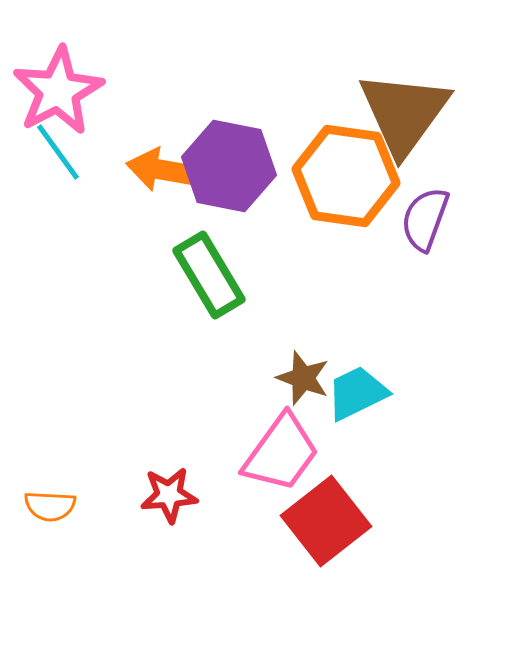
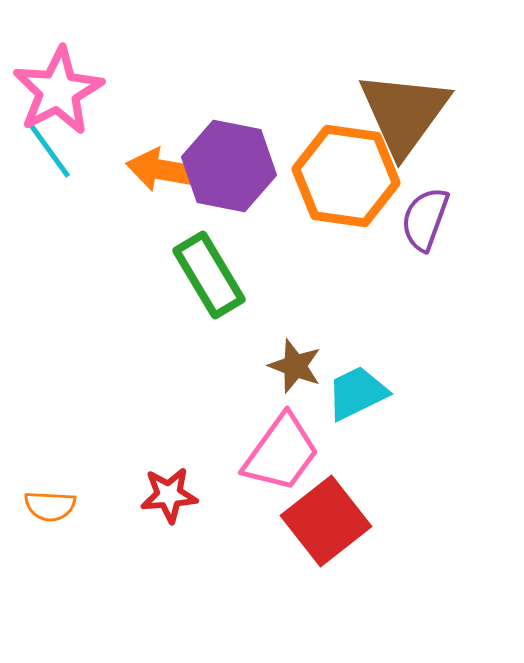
cyan line: moved 9 px left, 2 px up
brown star: moved 8 px left, 12 px up
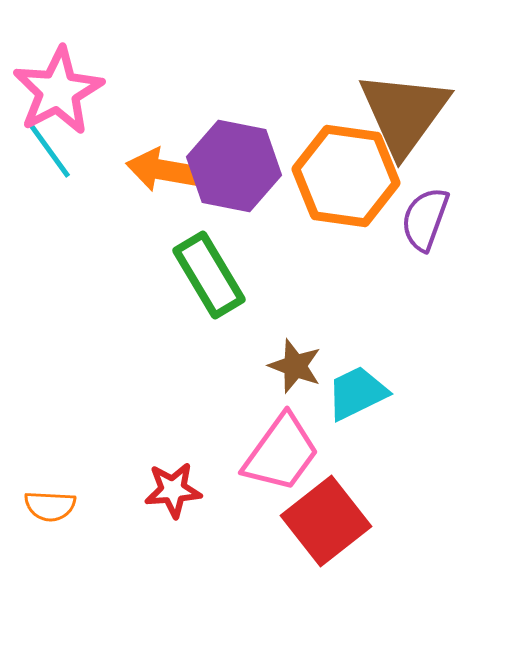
purple hexagon: moved 5 px right
red star: moved 4 px right, 5 px up
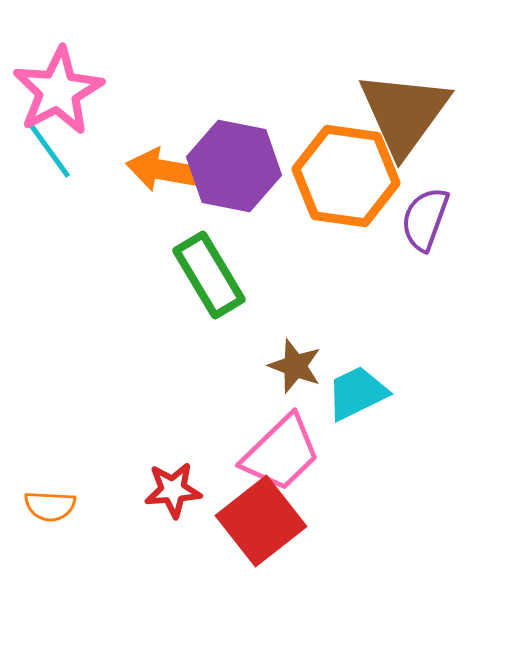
pink trapezoid: rotated 10 degrees clockwise
red square: moved 65 px left
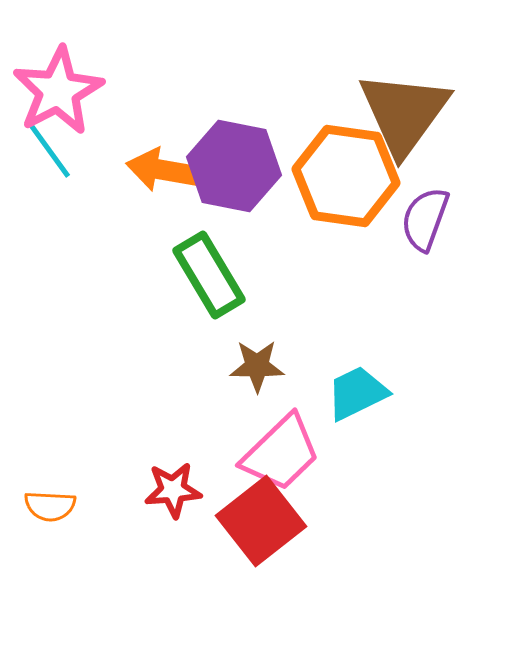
brown star: moved 38 px left; rotated 20 degrees counterclockwise
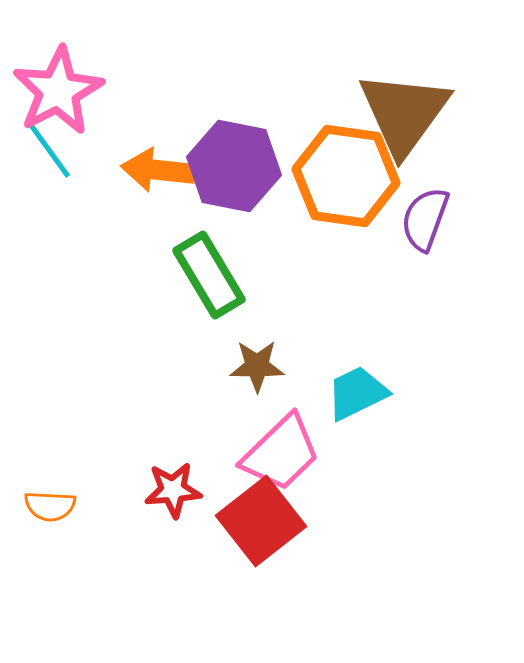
orange arrow: moved 5 px left; rotated 4 degrees counterclockwise
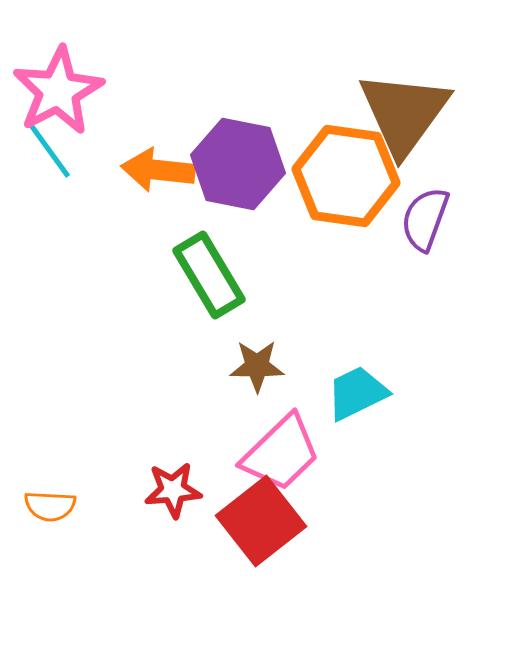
purple hexagon: moved 4 px right, 2 px up
